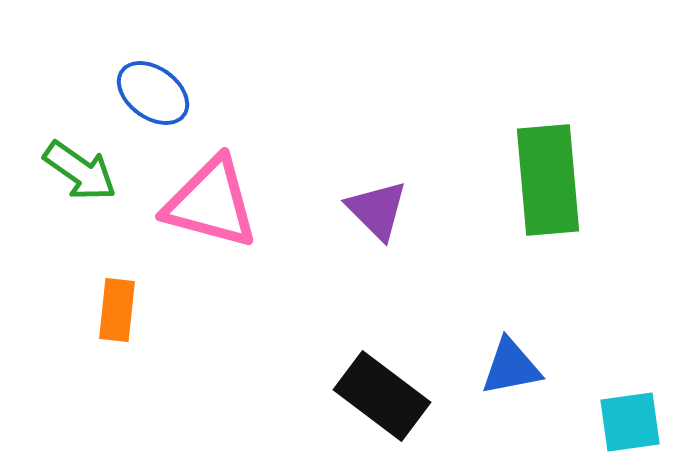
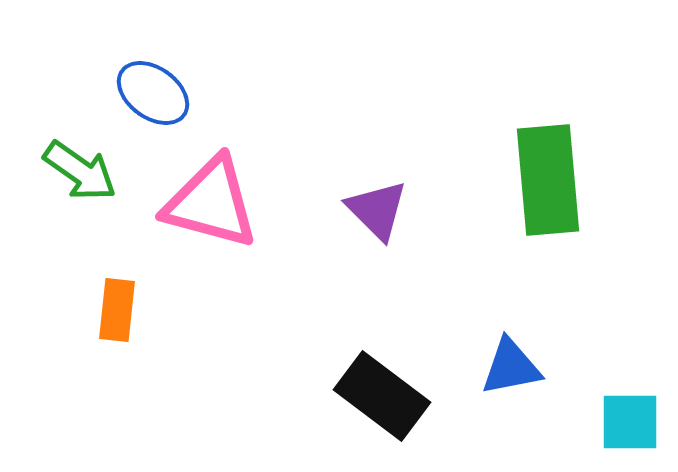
cyan square: rotated 8 degrees clockwise
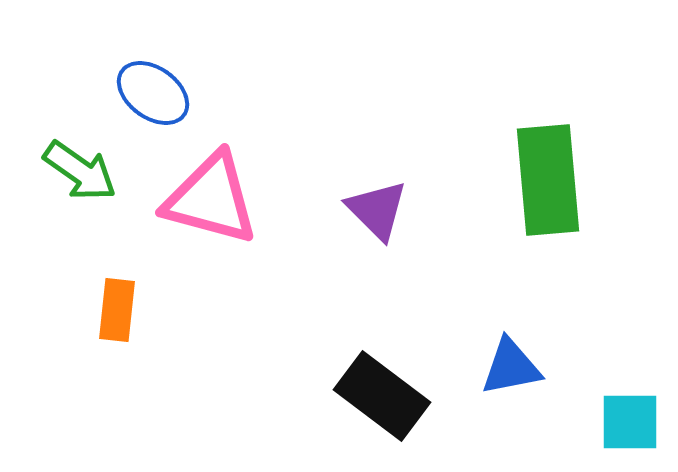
pink triangle: moved 4 px up
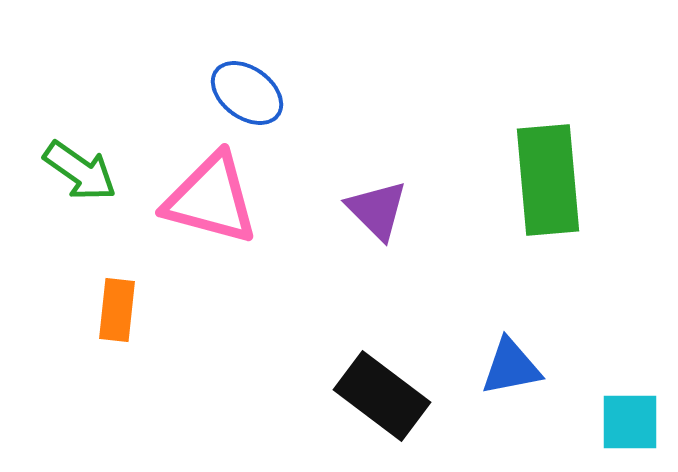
blue ellipse: moved 94 px right
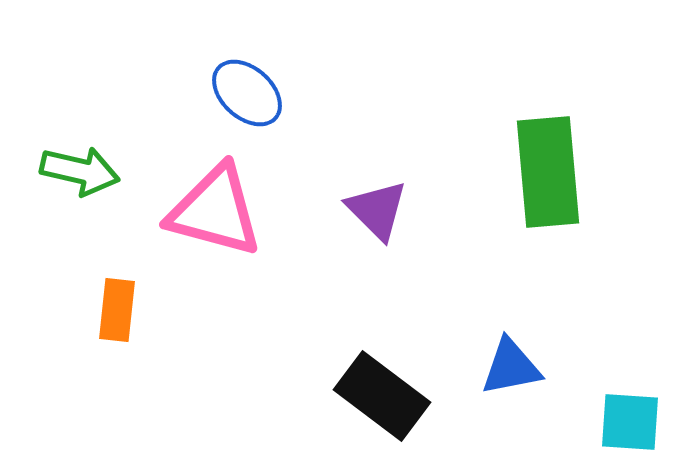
blue ellipse: rotated 6 degrees clockwise
green arrow: rotated 22 degrees counterclockwise
green rectangle: moved 8 px up
pink triangle: moved 4 px right, 12 px down
cyan square: rotated 4 degrees clockwise
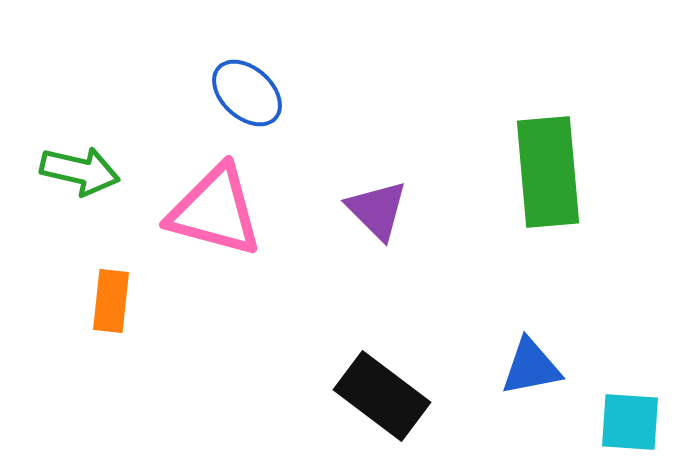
orange rectangle: moved 6 px left, 9 px up
blue triangle: moved 20 px right
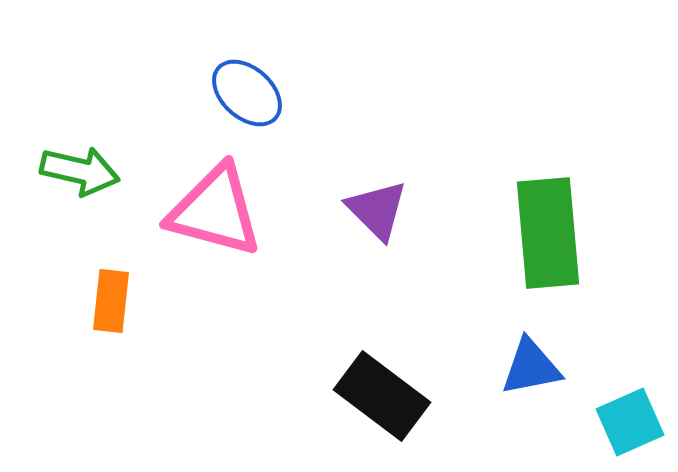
green rectangle: moved 61 px down
cyan square: rotated 28 degrees counterclockwise
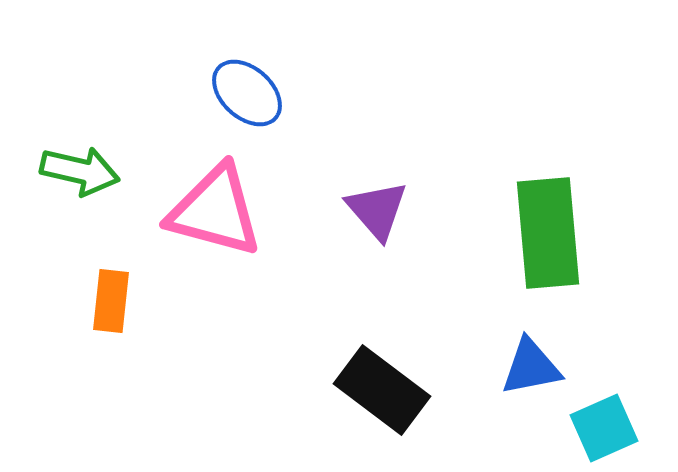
purple triangle: rotated 4 degrees clockwise
black rectangle: moved 6 px up
cyan square: moved 26 px left, 6 px down
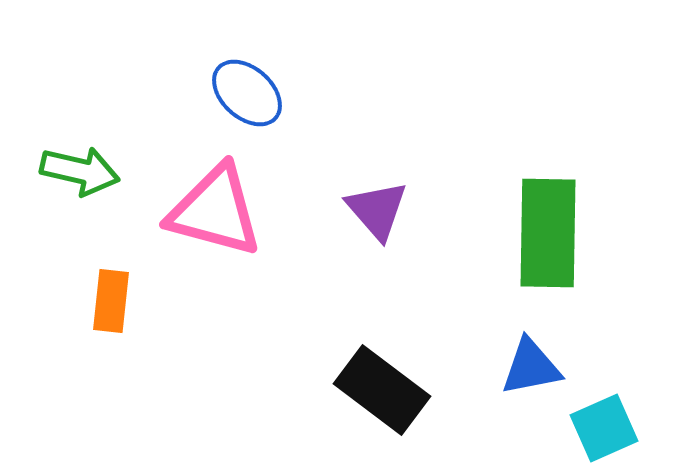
green rectangle: rotated 6 degrees clockwise
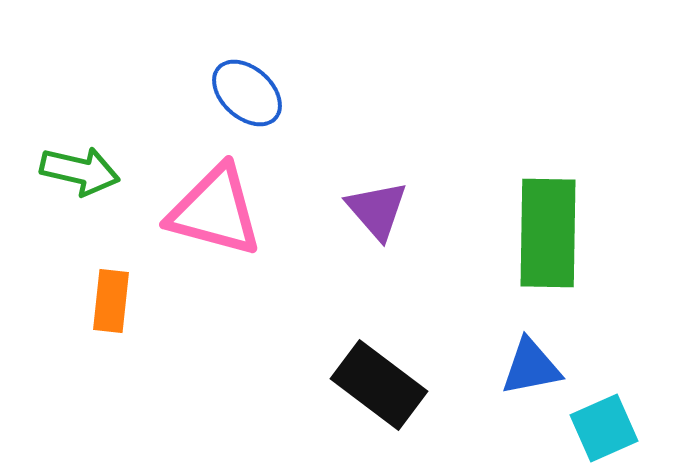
black rectangle: moved 3 px left, 5 px up
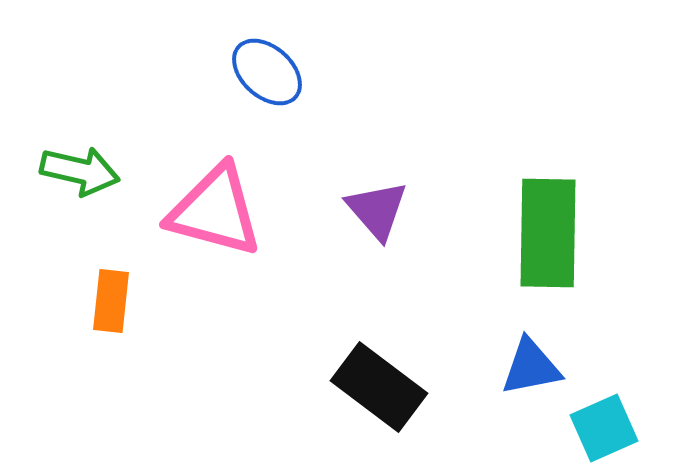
blue ellipse: moved 20 px right, 21 px up
black rectangle: moved 2 px down
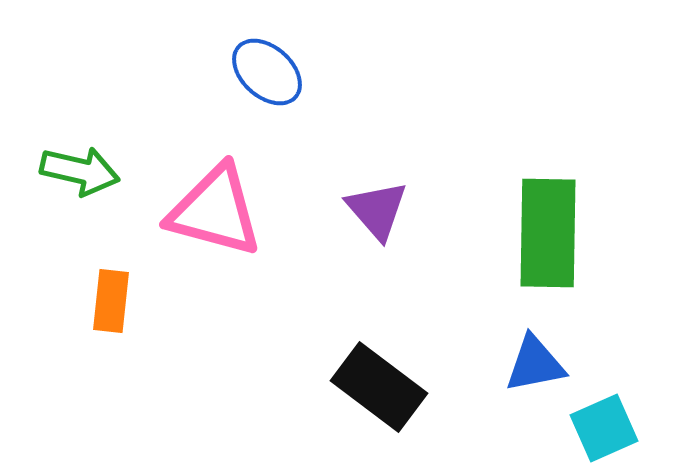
blue triangle: moved 4 px right, 3 px up
